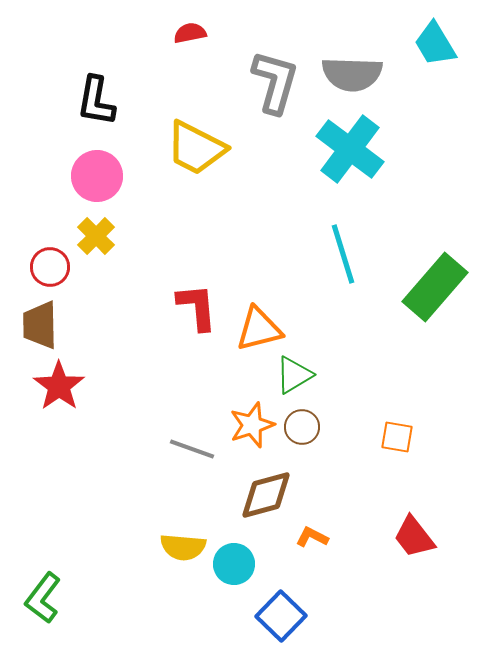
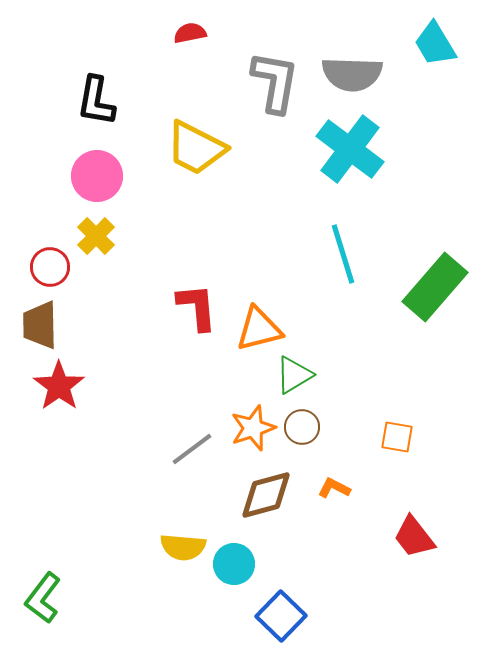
gray L-shape: rotated 6 degrees counterclockwise
orange star: moved 1 px right, 3 px down
gray line: rotated 57 degrees counterclockwise
orange L-shape: moved 22 px right, 49 px up
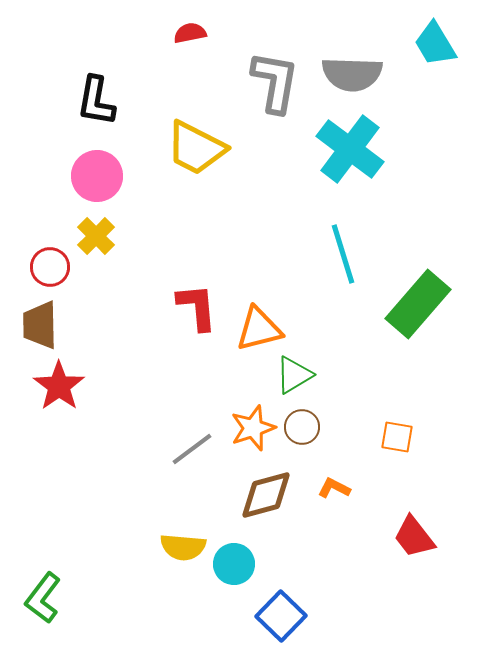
green rectangle: moved 17 px left, 17 px down
